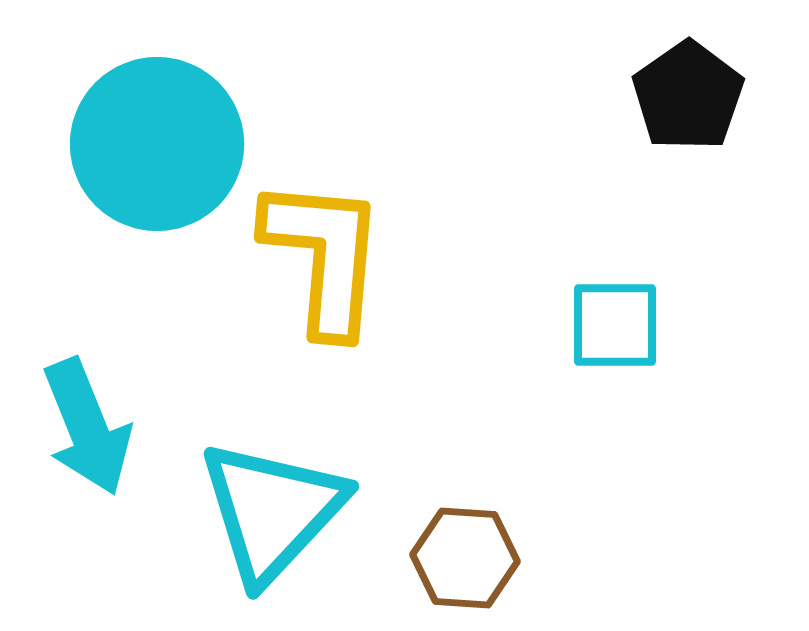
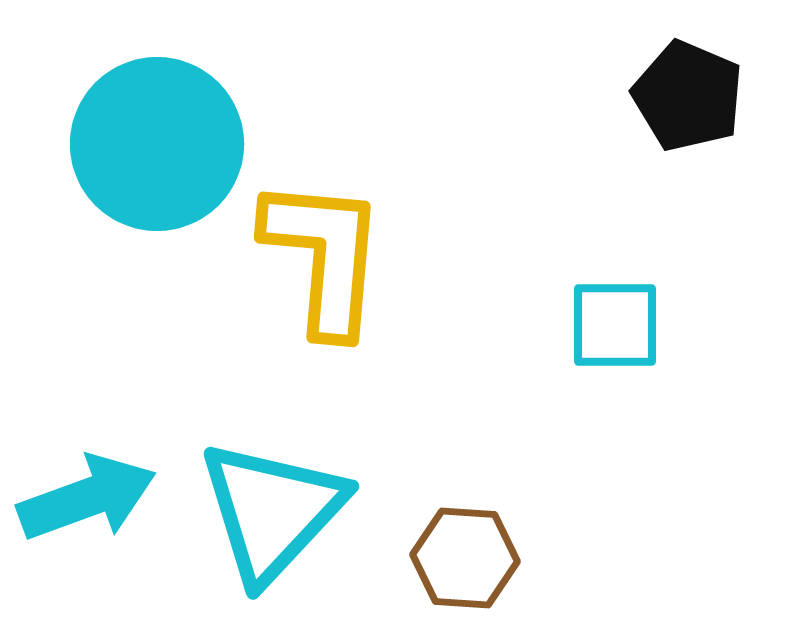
black pentagon: rotated 14 degrees counterclockwise
cyan arrow: moved 71 px down; rotated 88 degrees counterclockwise
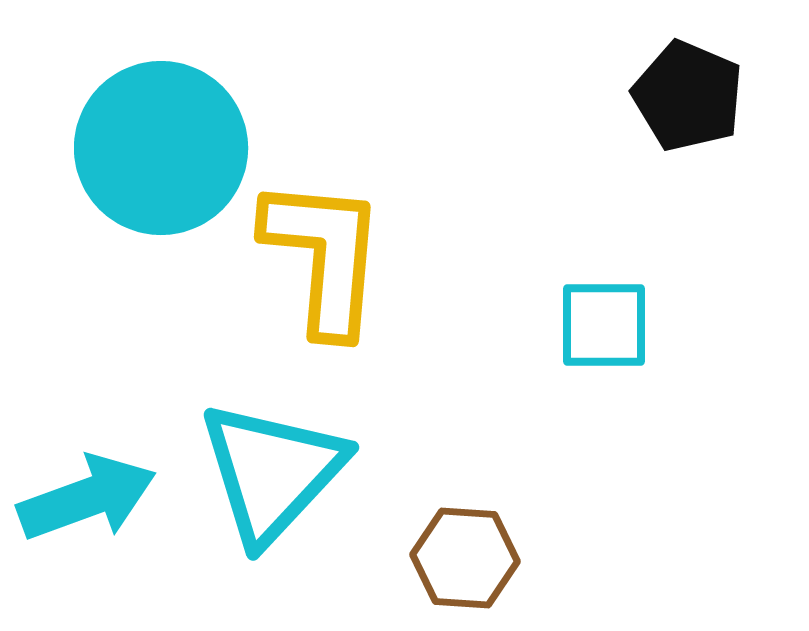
cyan circle: moved 4 px right, 4 px down
cyan square: moved 11 px left
cyan triangle: moved 39 px up
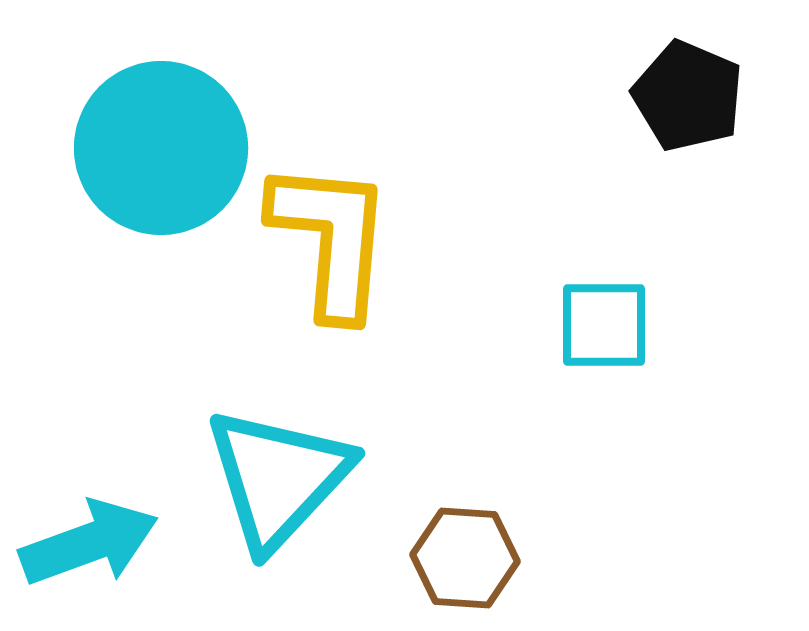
yellow L-shape: moved 7 px right, 17 px up
cyan triangle: moved 6 px right, 6 px down
cyan arrow: moved 2 px right, 45 px down
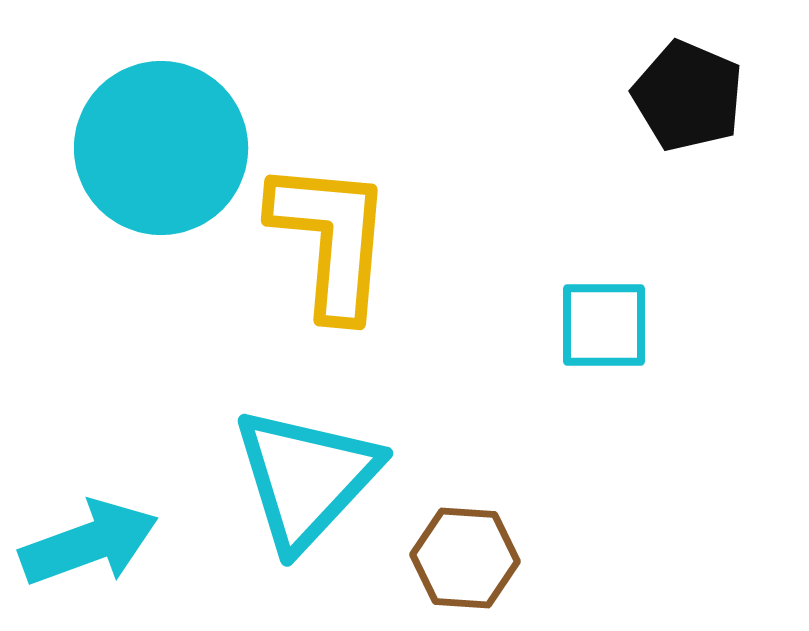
cyan triangle: moved 28 px right
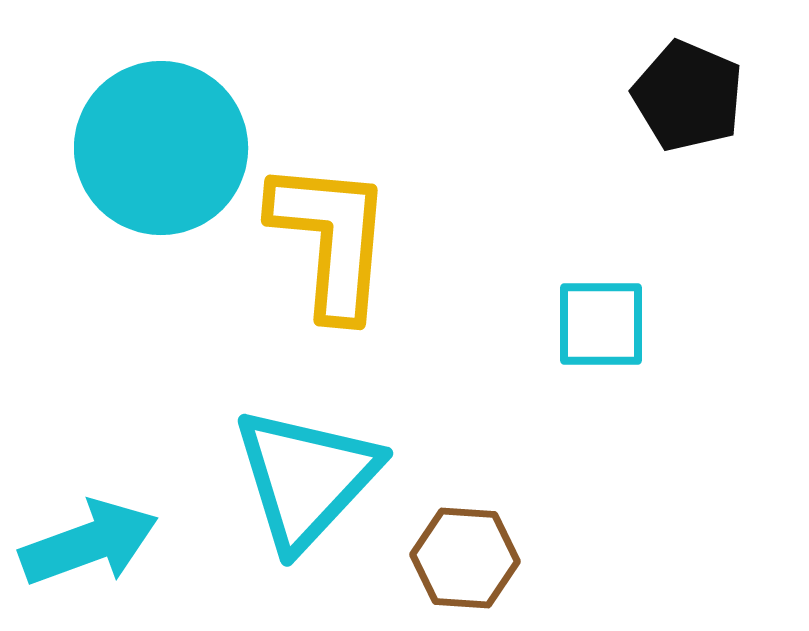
cyan square: moved 3 px left, 1 px up
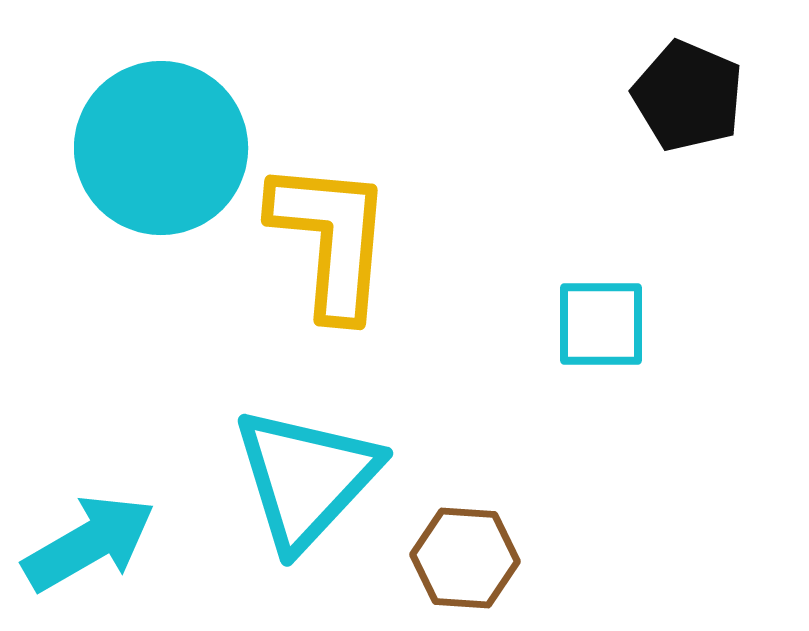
cyan arrow: rotated 10 degrees counterclockwise
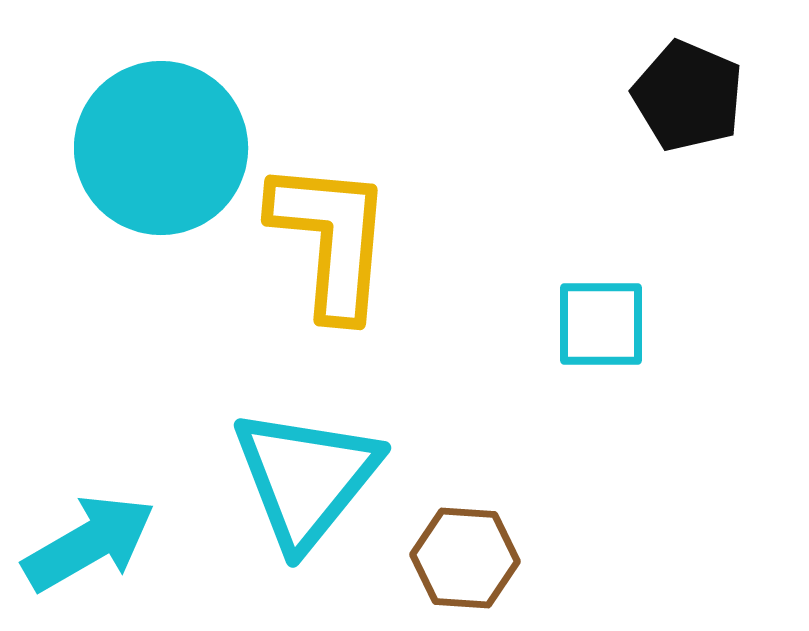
cyan triangle: rotated 4 degrees counterclockwise
